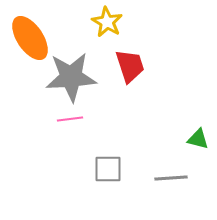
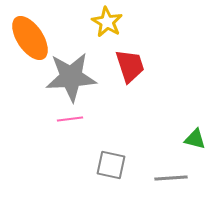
green triangle: moved 3 px left
gray square: moved 3 px right, 4 px up; rotated 12 degrees clockwise
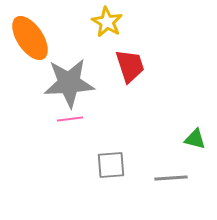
gray star: moved 2 px left, 6 px down
gray square: rotated 16 degrees counterclockwise
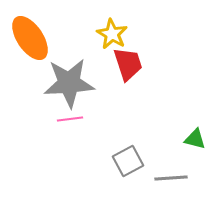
yellow star: moved 5 px right, 12 px down
red trapezoid: moved 2 px left, 2 px up
gray square: moved 17 px right, 4 px up; rotated 24 degrees counterclockwise
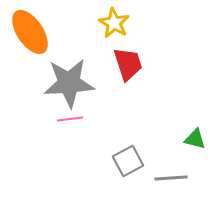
yellow star: moved 2 px right, 11 px up
orange ellipse: moved 6 px up
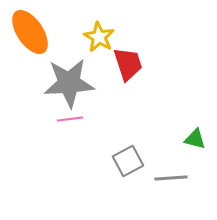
yellow star: moved 15 px left, 14 px down
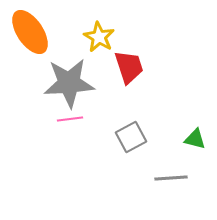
red trapezoid: moved 1 px right, 3 px down
gray square: moved 3 px right, 24 px up
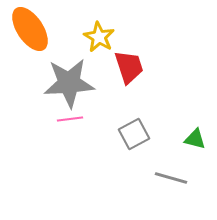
orange ellipse: moved 3 px up
gray square: moved 3 px right, 3 px up
gray line: rotated 20 degrees clockwise
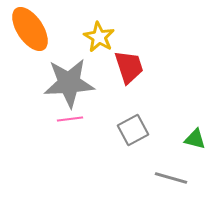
gray square: moved 1 px left, 4 px up
